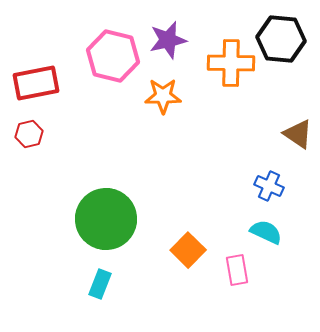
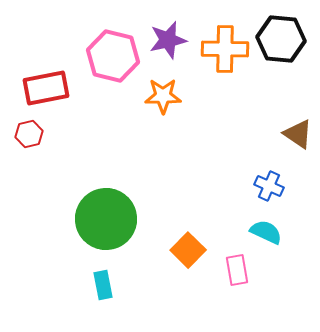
orange cross: moved 6 px left, 14 px up
red rectangle: moved 10 px right, 5 px down
cyan rectangle: moved 3 px right, 1 px down; rotated 32 degrees counterclockwise
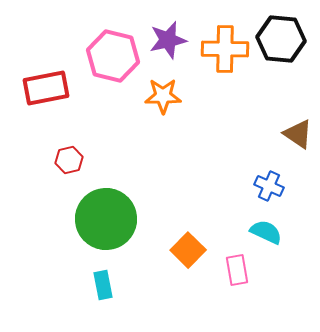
red hexagon: moved 40 px right, 26 px down
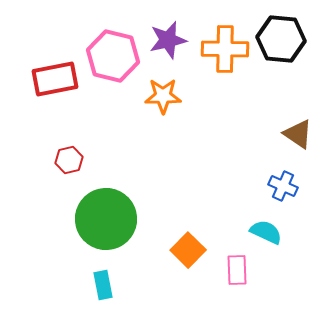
red rectangle: moved 9 px right, 9 px up
blue cross: moved 14 px right
pink rectangle: rotated 8 degrees clockwise
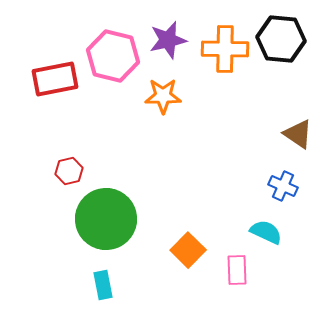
red hexagon: moved 11 px down
